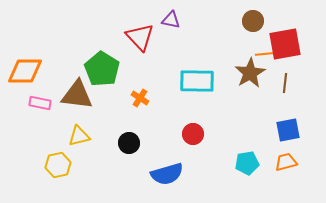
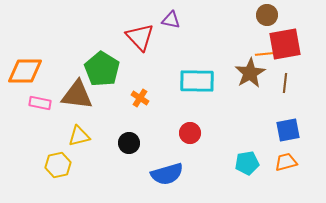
brown circle: moved 14 px right, 6 px up
red circle: moved 3 px left, 1 px up
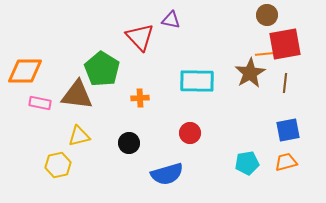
orange cross: rotated 36 degrees counterclockwise
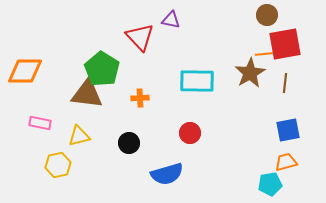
brown triangle: moved 10 px right, 1 px up
pink rectangle: moved 20 px down
cyan pentagon: moved 23 px right, 21 px down
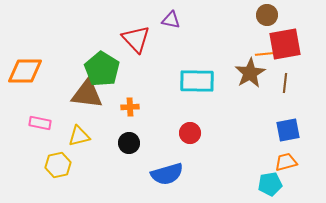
red triangle: moved 4 px left, 2 px down
orange cross: moved 10 px left, 9 px down
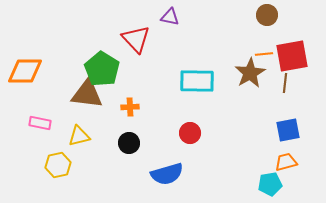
purple triangle: moved 1 px left, 3 px up
red square: moved 7 px right, 12 px down
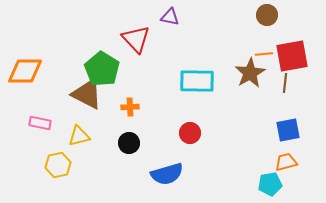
brown triangle: rotated 20 degrees clockwise
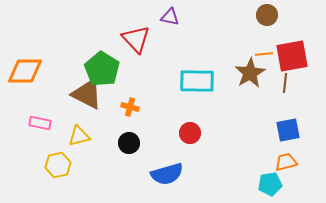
orange cross: rotated 18 degrees clockwise
